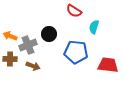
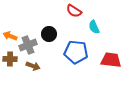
cyan semicircle: rotated 40 degrees counterclockwise
red trapezoid: moved 3 px right, 5 px up
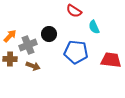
orange arrow: rotated 112 degrees clockwise
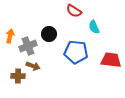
orange arrow: rotated 32 degrees counterclockwise
gray cross: moved 1 px down
brown cross: moved 8 px right, 17 px down
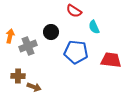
black circle: moved 2 px right, 2 px up
brown arrow: moved 1 px right, 21 px down
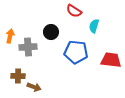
cyan semicircle: moved 1 px up; rotated 40 degrees clockwise
gray cross: moved 1 px down; rotated 18 degrees clockwise
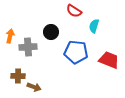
red trapezoid: moved 2 px left; rotated 15 degrees clockwise
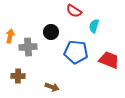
brown arrow: moved 18 px right
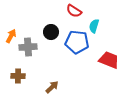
orange arrow: moved 1 px right; rotated 16 degrees clockwise
blue pentagon: moved 1 px right, 10 px up
brown arrow: rotated 64 degrees counterclockwise
